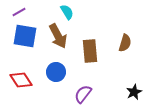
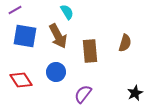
purple line: moved 4 px left, 2 px up
black star: moved 1 px right, 1 px down
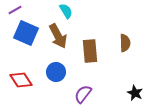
cyan semicircle: moved 1 px left, 1 px up
blue square: moved 1 px right, 3 px up; rotated 15 degrees clockwise
brown semicircle: rotated 18 degrees counterclockwise
black star: rotated 21 degrees counterclockwise
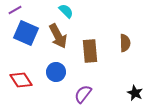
cyan semicircle: rotated 14 degrees counterclockwise
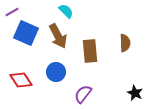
purple line: moved 3 px left, 2 px down
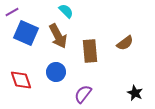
brown semicircle: rotated 54 degrees clockwise
red diamond: rotated 15 degrees clockwise
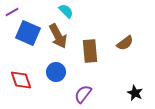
blue square: moved 2 px right
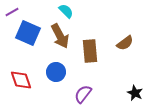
brown arrow: moved 2 px right
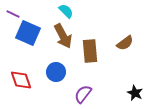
purple line: moved 1 px right, 2 px down; rotated 56 degrees clockwise
brown arrow: moved 3 px right
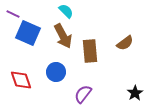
black star: rotated 14 degrees clockwise
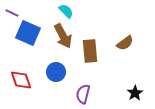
purple line: moved 1 px left, 1 px up
purple semicircle: rotated 24 degrees counterclockwise
